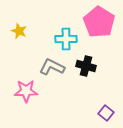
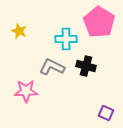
purple square: rotated 14 degrees counterclockwise
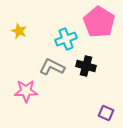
cyan cross: rotated 20 degrees counterclockwise
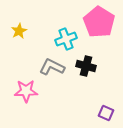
yellow star: rotated 21 degrees clockwise
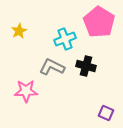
cyan cross: moved 1 px left
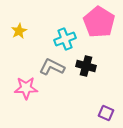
pink star: moved 3 px up
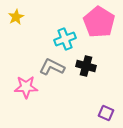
yellow star: moved 3 px left, 14 px up
pink star: moved 1 px up
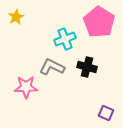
black cross: moved 1 px right, 1 px down
